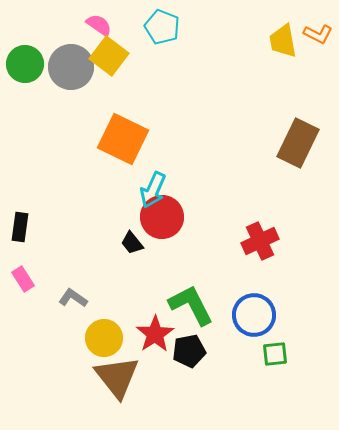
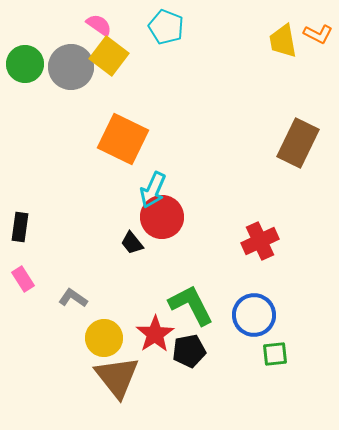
cyan pentagon: moved 4 px right
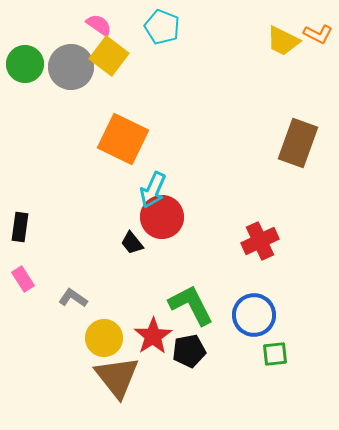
cyan pentagon: moved 4 px left
yellow trapezoid: rotated 54 degrees counterclockwise
brown rectangle: rotated 6 degrees counterclockwise
red star: moved 2 px left, 2 px down
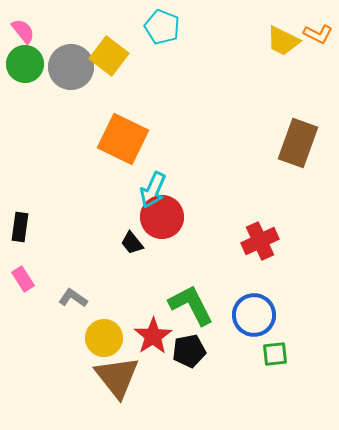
pink semicircle: moved 76 px left, 6 px down; rotated 16 degrees clockwise
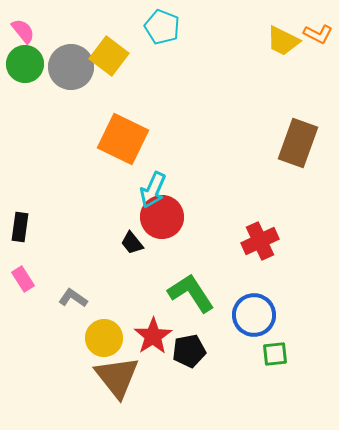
green L-shape: moved 12 px up; rotated 6 degrees counterclockwise
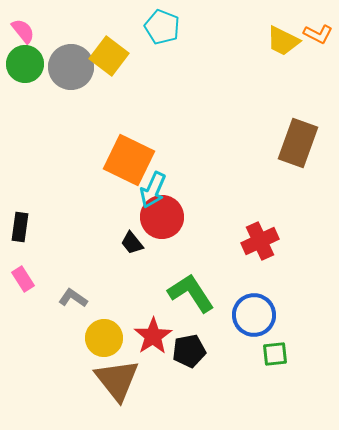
orange square: moved 6 px right, 21 px down
brown triangle: moved 3 px down
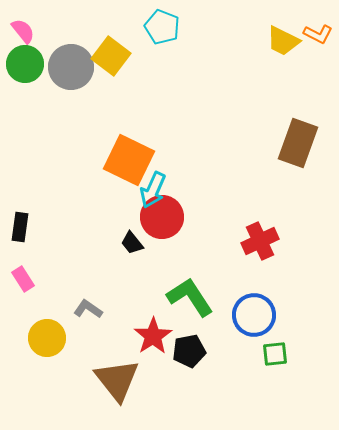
yellow square: moved 2 px right
green L-shape: moved 1 px left, 4 px down
gray L-shape: moved 15 px right, 11 px down
yellow circle: moved 57 px left
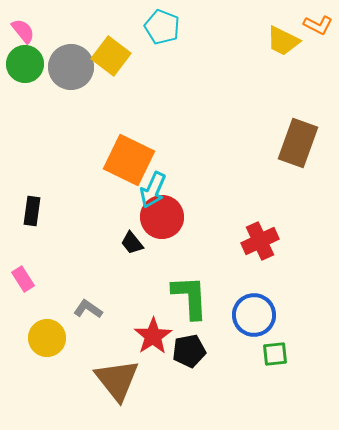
orange L-shape: moved 9 px up
black rectangle: moved 12 px right, 16 px up
green L-shape: rotated 30 degrees clockwise
